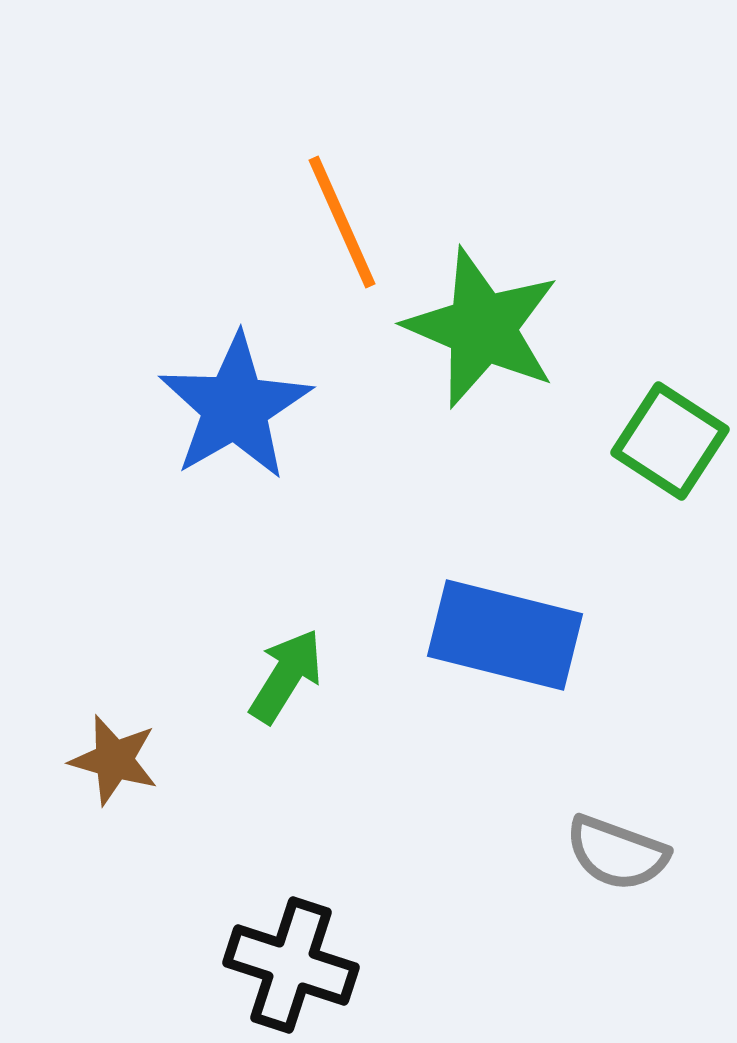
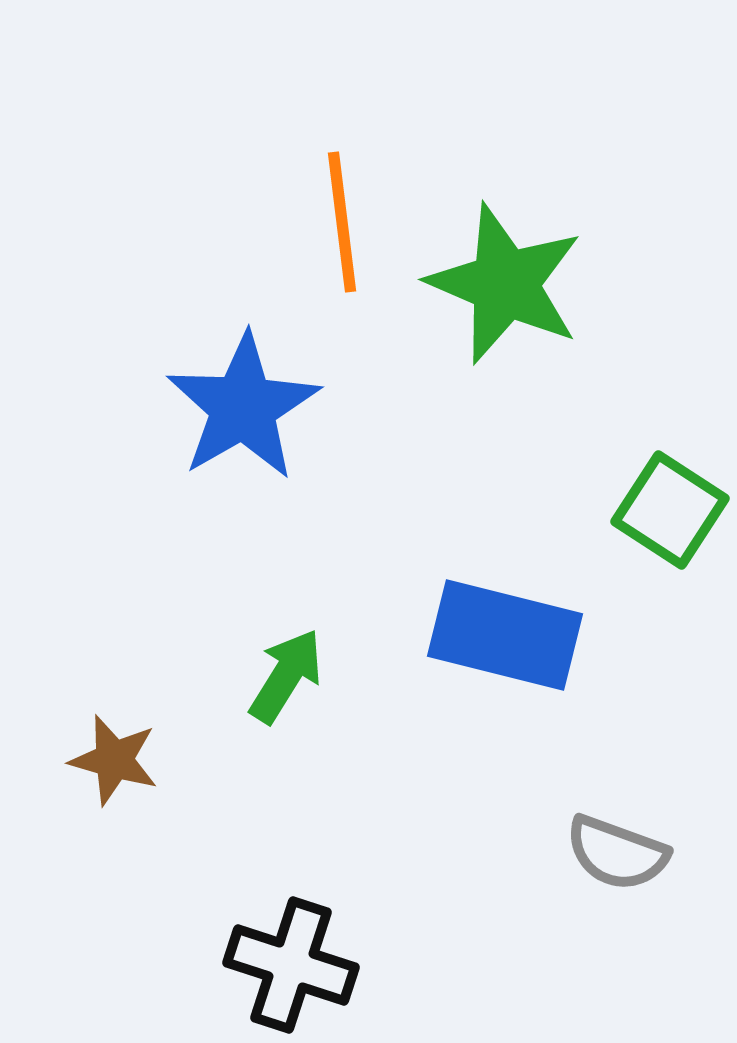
orange line: rotated 17 degrees clockwise
green star: moved 23 px right, 44 px up
blue star: moved 8 px right
green square: moved 69 px down
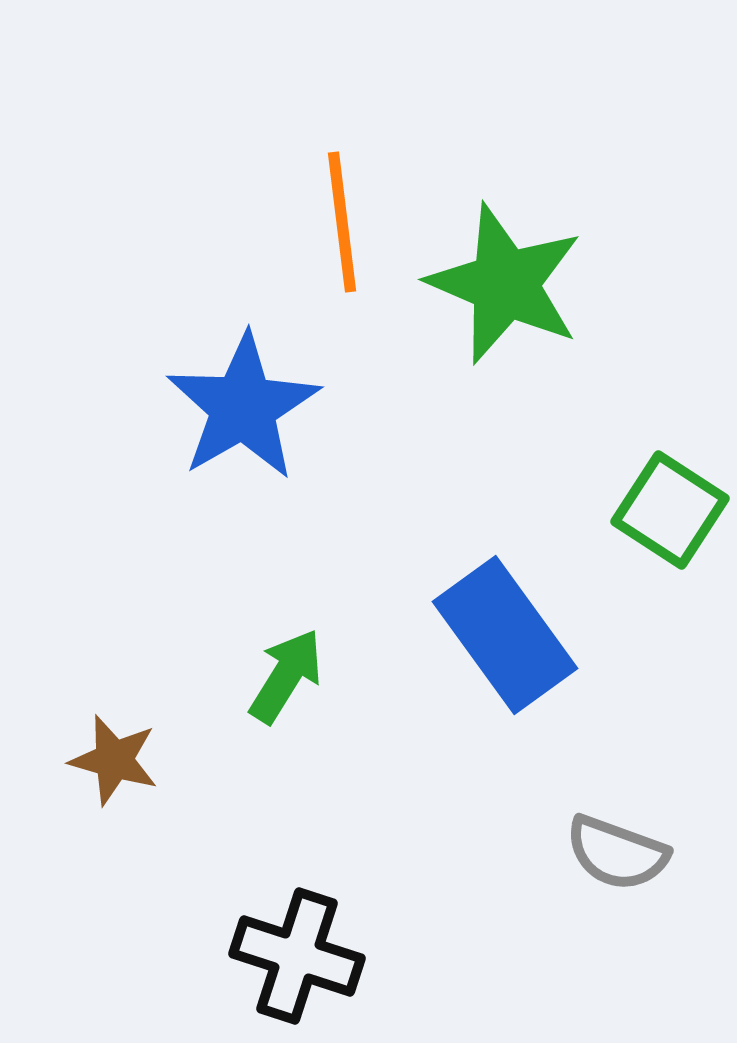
blue rectangle: rotated 40 degrees clockwise
black cross: moved 6 px right, 9 px up
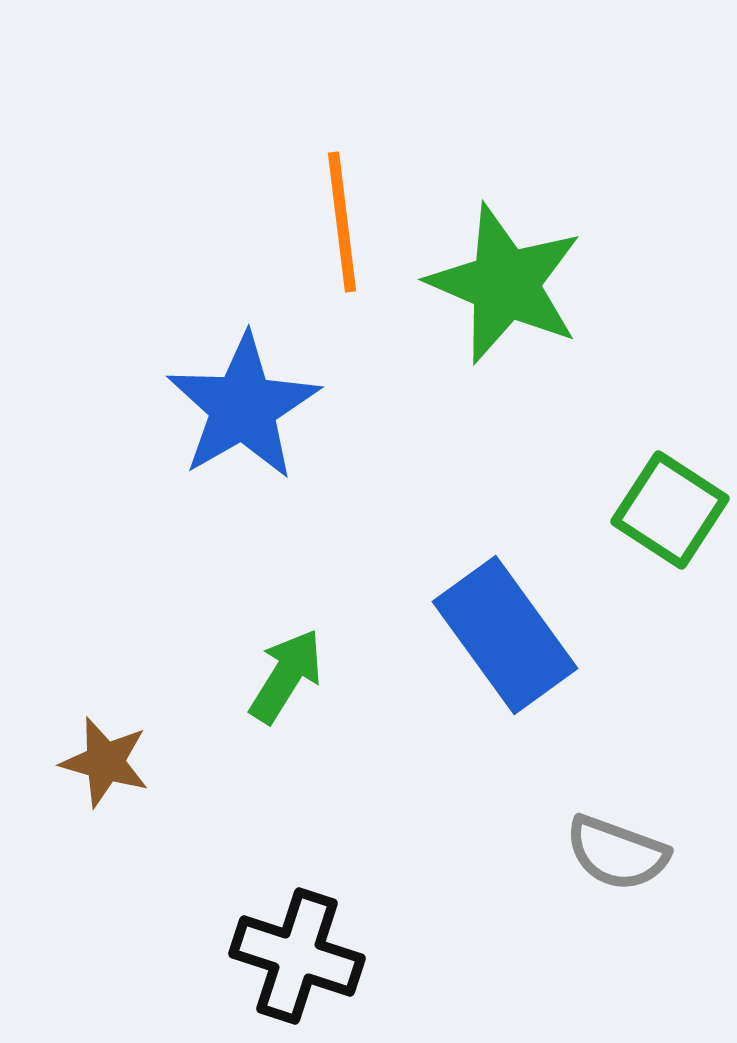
brown star: moved 9 px left, 2 px down
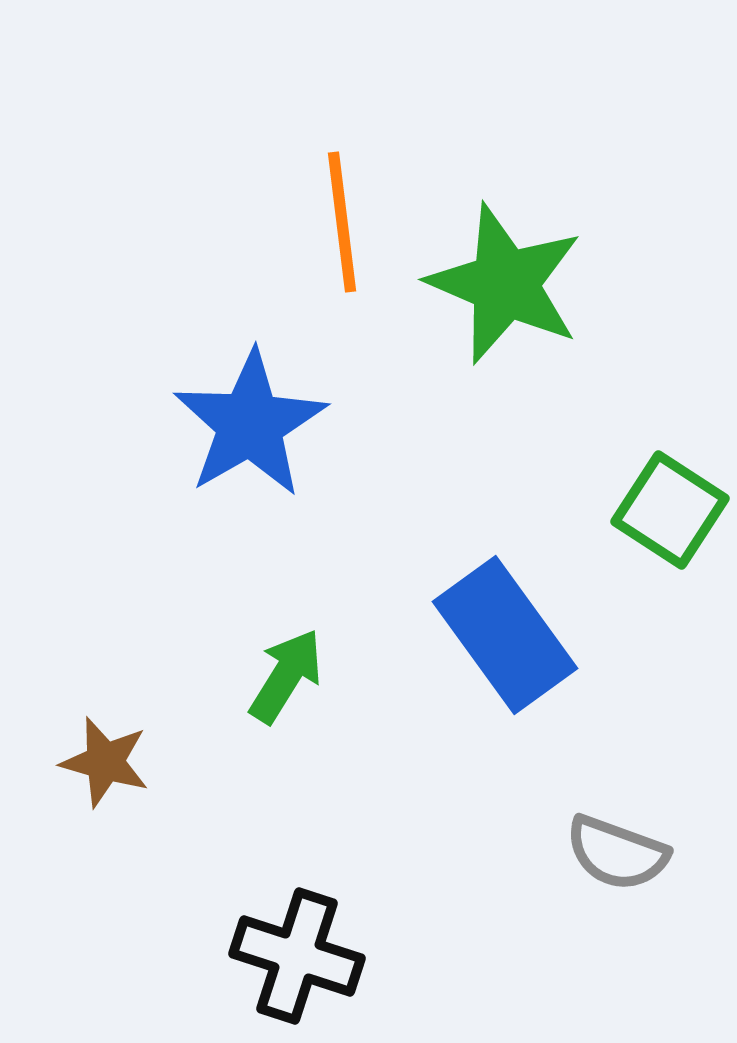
blue star: moved 7 px right, 17 px down
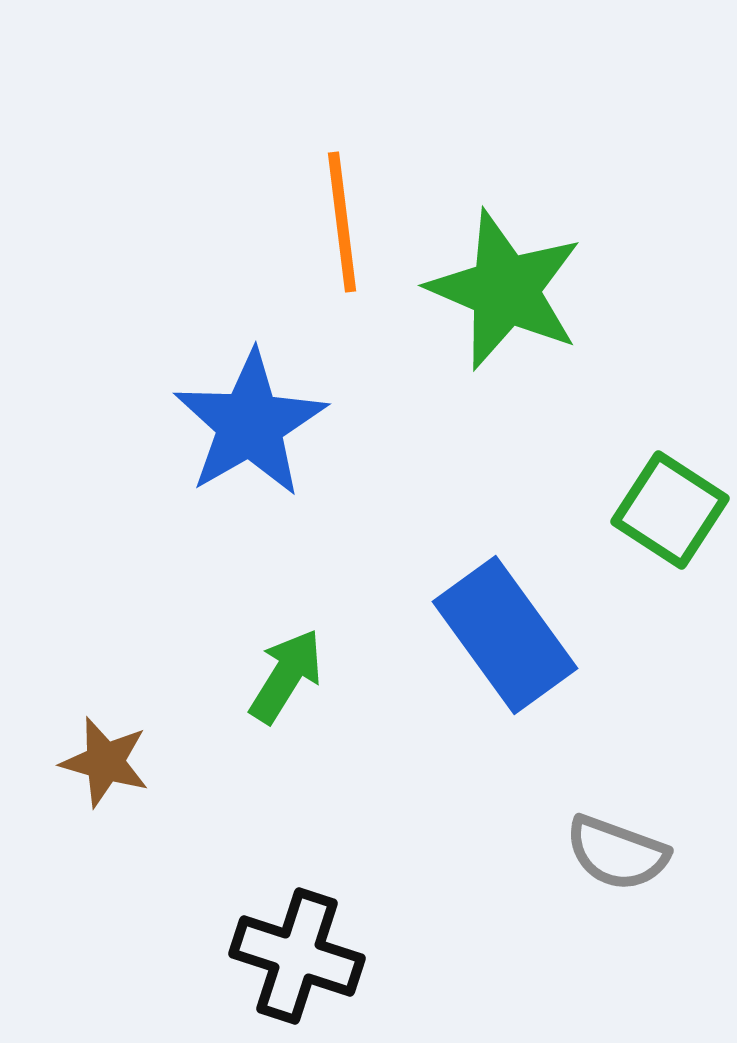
green star: moved 6 px down
